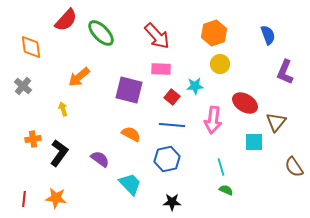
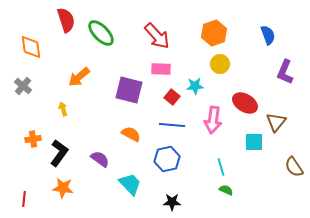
red semicircle: rotated 60 degrees counterclockwise
orange star: moved 7 px right, 10 px up
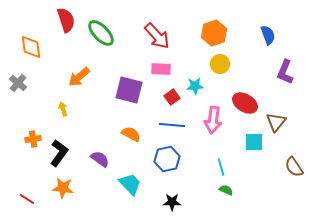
gray cross: moved 5 px left, 3 px up
red square: rotated 14 degrees clockwise
red line: moved 3 px right; rotated 63 degrees counterclockwise
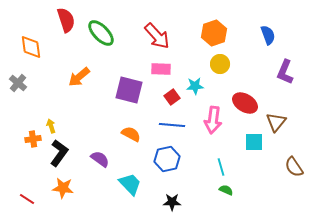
yellow arrow: moved 12 px left, 17 px down
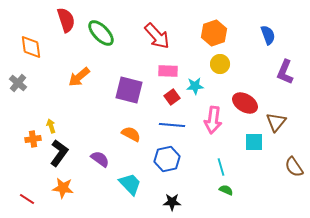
pink rectangle: moved 7 px right, 2 px down
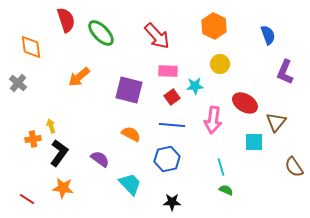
orange hexagon: moved 7 px up; rotated 15 degrees counterclockwise
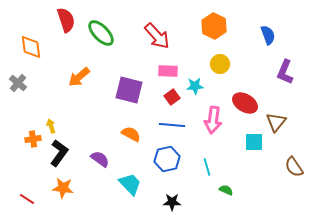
cyan line: moved 14 px left
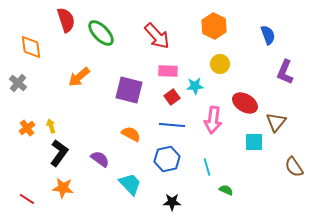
orange cross: moved 6 px left, 11 px up; rotated 28 degrees counterclockwise
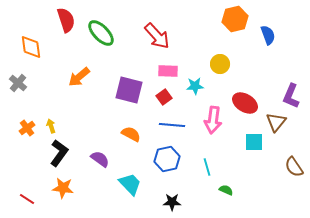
orange hexagon: moved 21 px right, 7 px up; rotated 20 degrees clockwise
purple L-shape: moved 6 px right, 24 px down
red square: moved 8 px left
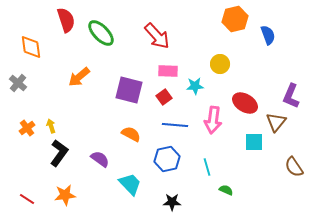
blue line: moved 3 px right
orange star: moved 2 px right, 7 px down; rotated 15 degrees counterclockwise
